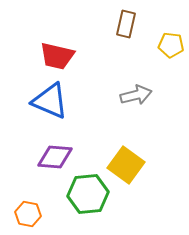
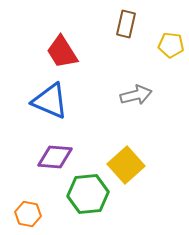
red trapezoid: moved 5 px right, 4 px up; rotated 45 degrees clockwise
yellow square: rotated 12 degrees clockwise
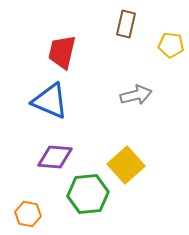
red trapezoid: rotated 45 degrees clockwise
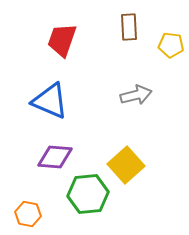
brown rectangle: moved 3 px right, 3 px down; rotated 16 degrees counterclockwise
red trapezoid: moved 12 px up; rotated 6 degrees clockwise
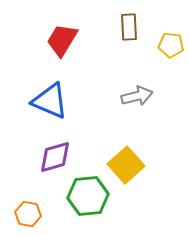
red trapezoid: rotated 12 degrees clockwise
gray arrow: moved 1 px right, 1 px down
purple diamond: rotated 21 degrees counterclockwise
green hexagon: moved 2 px down
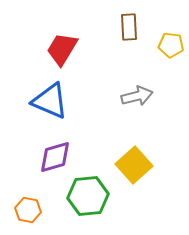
red trapezoid: moved 9 px down
yellow square: moved 8 px right
orange hexagon: moved 4 px up
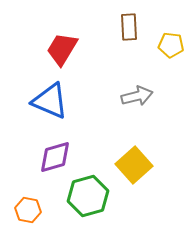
green hexagon: rotated 9 degrees counterclockwise
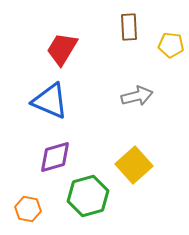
orange hexagon: moved 1 px up
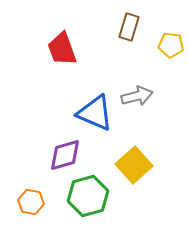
brown rectangle: rotated 20 degrees clockwise
red trapezoid: rotated 51 degrees counterclockwise
blue triangle: moved 45 px right, 12 px down
purple diamond: moved 10 px right, 2 px up
orange hexagon: moved 3 px right, 7 px up
